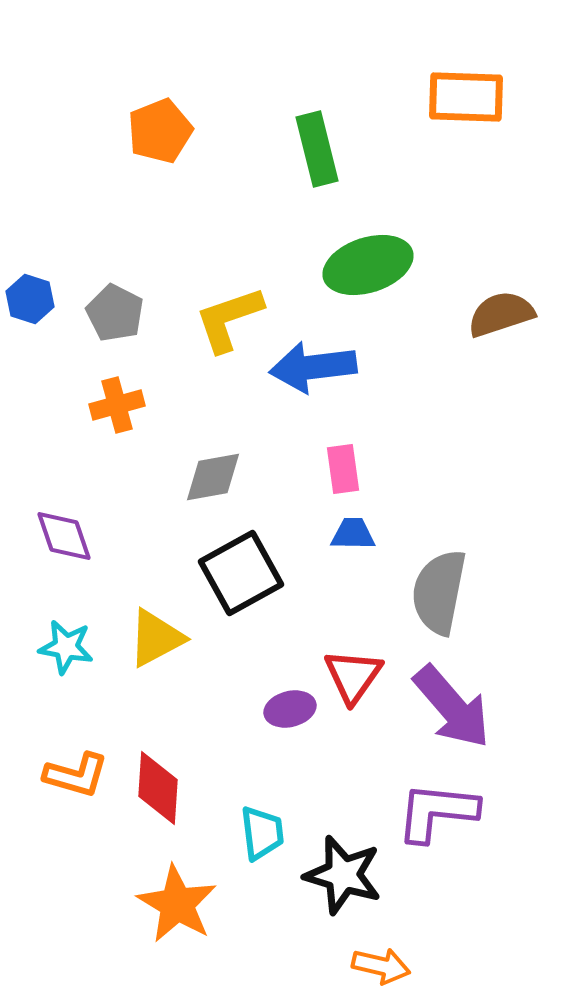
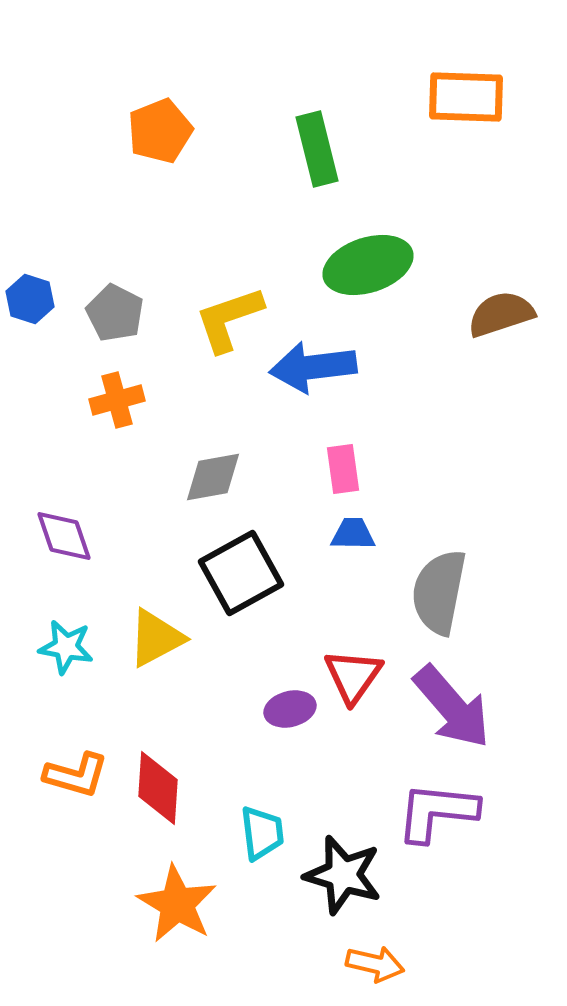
orange cross: moved 5 px up
orange arrow: moved 6 px left, 2 px up
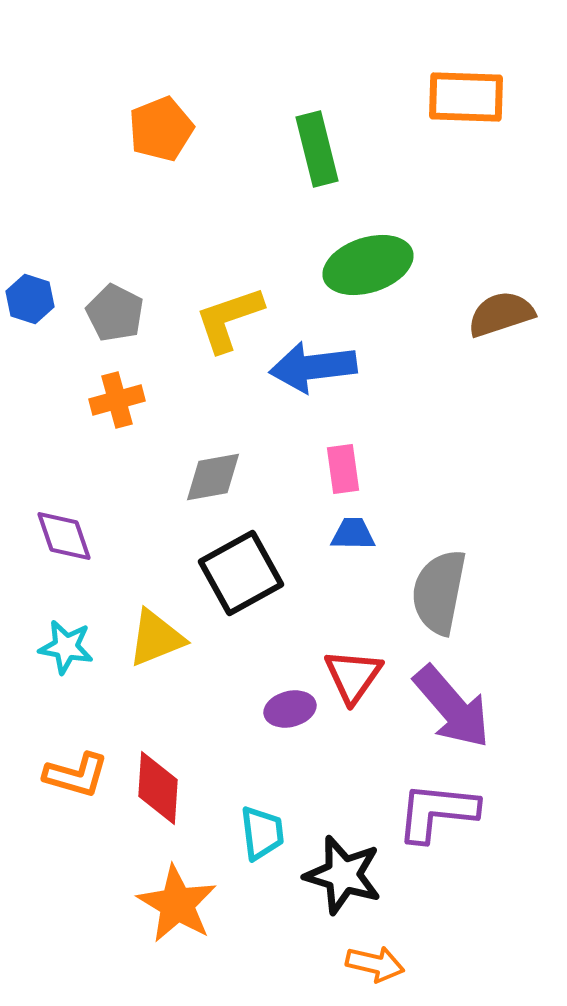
orange pentagon: moved 1 px right, 2 px up
yellow triangle: rotated 6 degrees clockwise
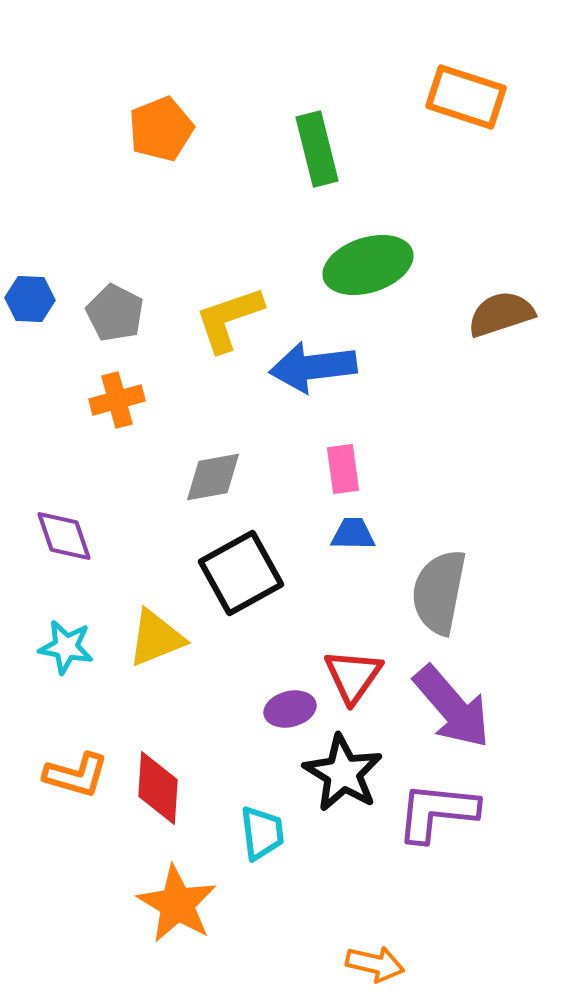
orange rectangle: rotated 16 degrees clockwise
blue hexagon: rotated 15 degrees counterclockwise
black star: moved 102 px up; rotated 14 degrees clockwise
